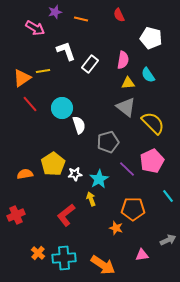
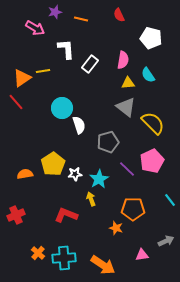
white L-shape: moved 2 px up; rotated 15 degrees clockwise
red line: moved 14 px left, 2 px up
cyan line: moved 2 px right, 4 px down
red L-shape: rotated 60 degrees clockwise
gray arrow: moved 2 px left, 1 px down
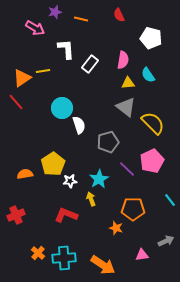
white star: moved 5 px left, 7 px down
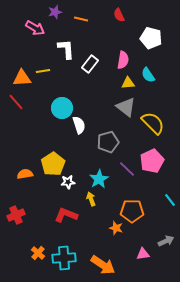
orange triangle: rotated 30 degrees clockwise
white star: moved 2 px left, 1 px down
orange pentagon: moved 1 px left, 2 px down
pink triangle: moved 1 px right, 1 px up
